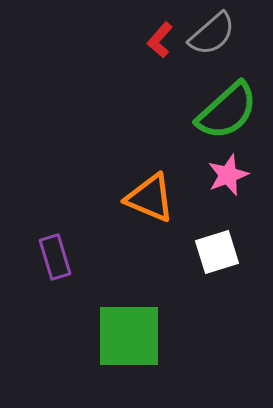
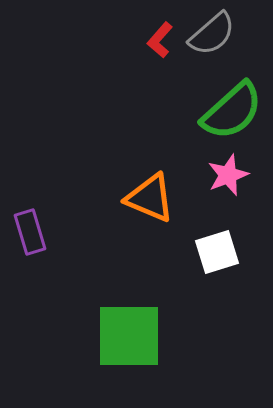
green semicircle: moved 5 px right
purple rectangle: moved 25 px left, 25 px up
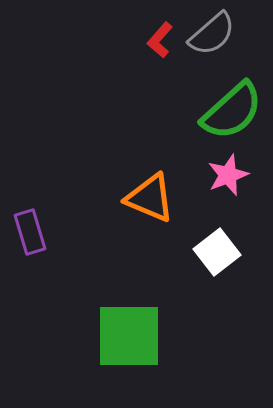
white square: rotated 21 degrees counterclockwise
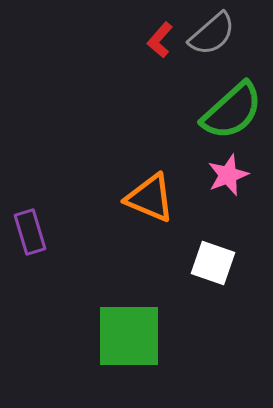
white square: moved 4 px left, 11 px down; rotated 33 degrees counterclockwise
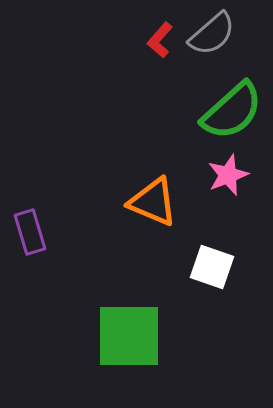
orange triangle: moved 3 px right, 4 px down
white square: moved 1 px left, 4 px down
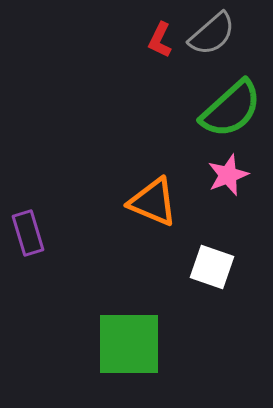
red L-shape: rotated 15 degrees counterclockwise
green semicircle: moved 1 px left, 2 px up
purple rectangle: moved 2 px left, 1 px down
green square: moved 8 px down
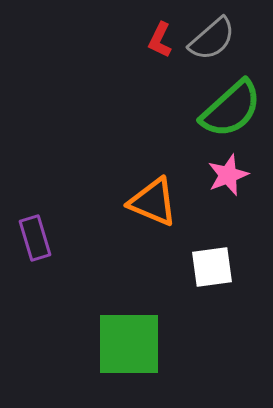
gray semicircle: moved 5 px down
purple rectangle: moved 7 px right, 5 px down
white square: rotated 27 degrees counterclockwise
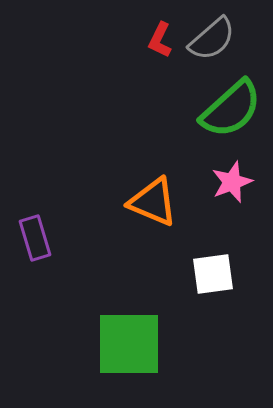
pink star: moved 4 px right, 7 px down
white square: moved 1 px right, 7 px down
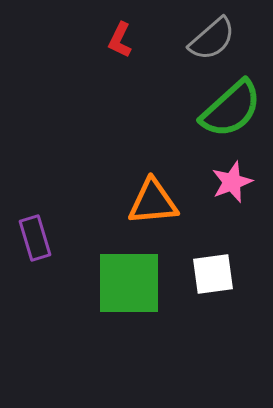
red L-shape: moved 40 px left
orange triangle: rotated 28 degrees counterclockwise
green square: moved 61 px up
